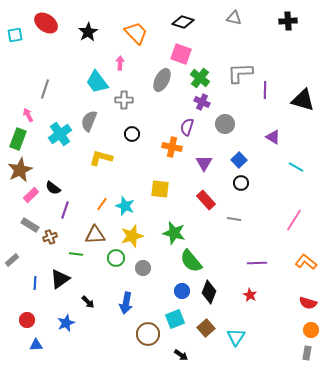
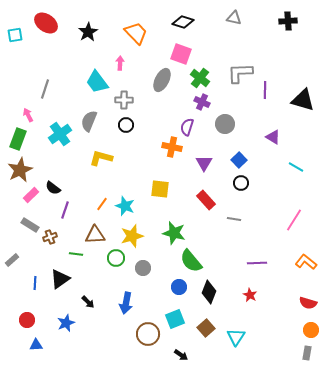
black circle at (132, 134): moved 6 px left, 9 px up
blue circle at (182, 291): moved 3 px left, 4 px up
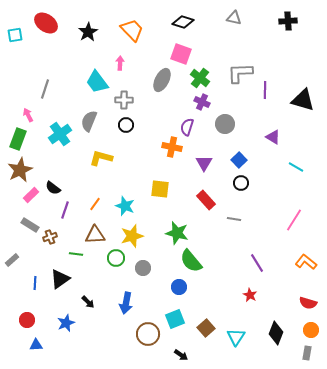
orange trapezoid at (136, 33): moved 4 px left, 3 px up
orange line at (102, 204): moved 7 px left
green star at (174, 233): moved 3 px right
purple line at (257, 263): rotated 60 degrees clockwise
black diamond at (209, 292): moved 67 px right, 41 px down
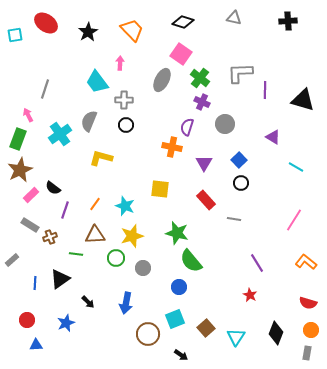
pink square at (181, 54): rotated 15 degrees clockwise
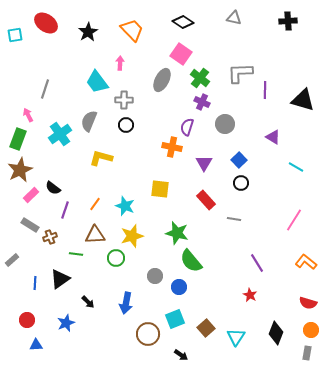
black diamond at (183, 22): rotated 15 degrees clockwise
gray circle at (143, 268): moved 12 px right, 8 px down
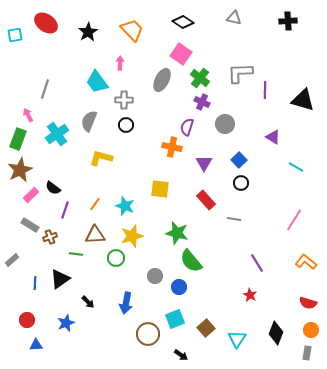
cyan cross at (60, 134): moved 3 px left
cyan triangle at (236, 337): moved 1 px right, 2 px down
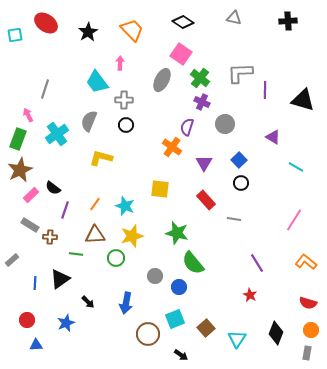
orange cross at (172, 147): rotated 24 degrees clockwise
brown cross at (50, 237): rotated 24 degrees clockwise
green semicircle at (191, 261): moved 2 px right, 2 px down
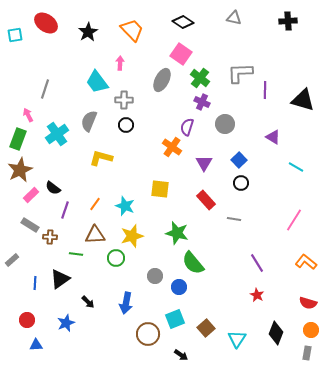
red star at (250, 295): moved 7 px right
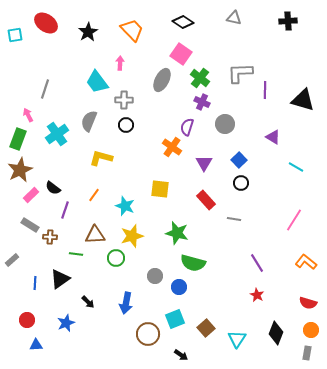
orange line at (95, 204): moved 1 px left, 9 px up
green semicircle at (193, 263): rotated 35 degrees counterclockwise
